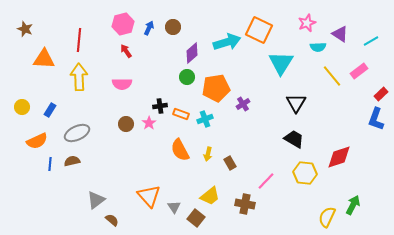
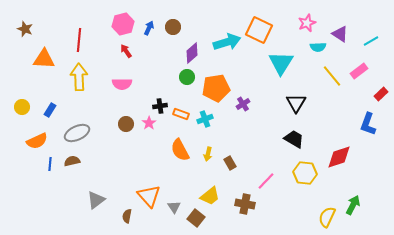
blue L-shape at (376, 119): moved 8 px left, 5 px down
brown semicircle at (112, 220): moved 15 px right, 4 px up; rotated 120 degrees counterclockwise
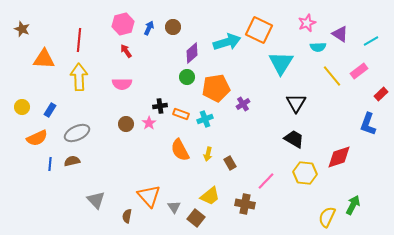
brown star at (25, 29): moved 3 px left
orange semicircle at (37, 141): moved 3 px up
gray triangle at (96, 200): rotated 36 degrees counterclockwise
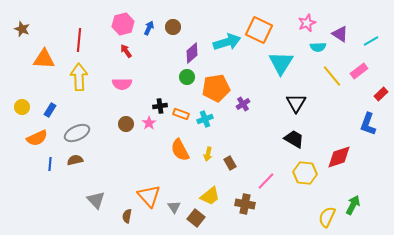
brown semicircle at (72, 161): moved 3 px right, 1 px up
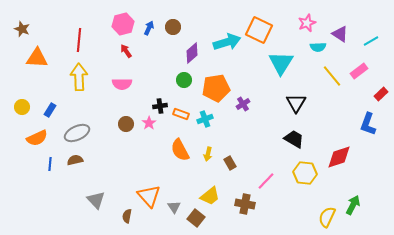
orange triangle at (44, 59): moved 7 px left, 1 px up
green circle at (187, 77): moved 3 px left, 3 px down
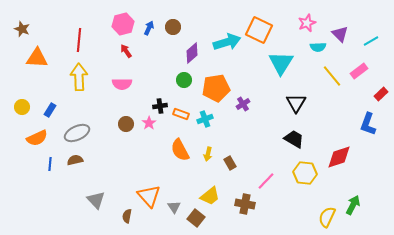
purple triangle at (340, 34): rotated 12 degrees clockwise
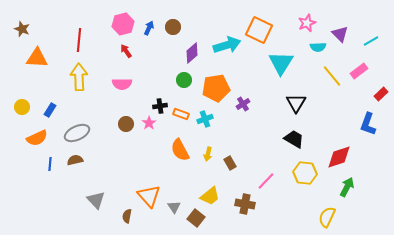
cyan arrow at (227, 42): moved 3 px down
green arrow at (353, 205): moved 6 px left, 18 px up
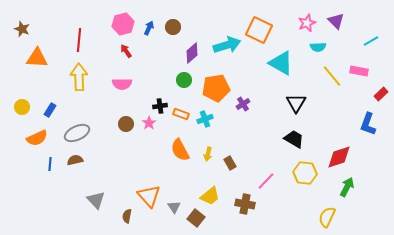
purple triangle at (340, 34): moved 4 px left, 13 px up
cyan triangle at (281, 63): rotated 32 degrees counterclockwise
pink rectangle at (359, 71): rotated 48 degrees clockwise
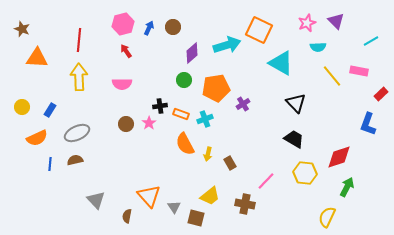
black triangle at (296, 103): rotated 15 degrees counterclockwise
orange semicircle at (180, 150): moved 5 px right, 6 px up
brown square at (196, 218): rotated 24 degrees counterclockwise
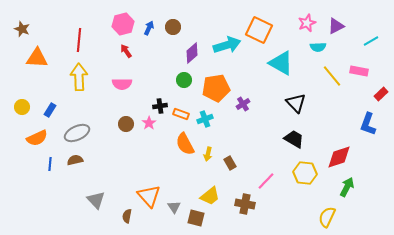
purple triangle at (336, 21): moved 5 px down; rotated 48 degrees clockwise
